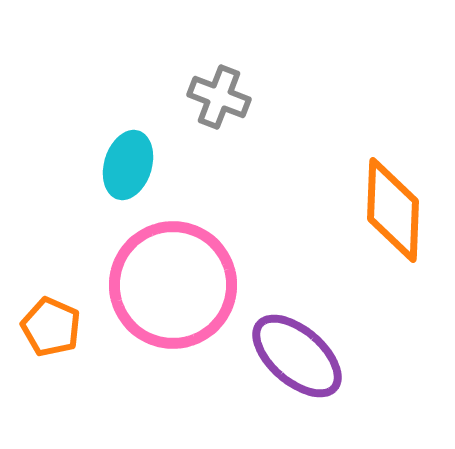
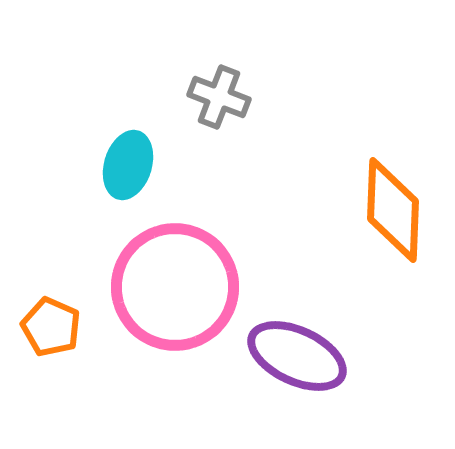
pink circle: moved 2 px right, 2 px down
purple ellipse: rotated 16 degrees counterclockwise
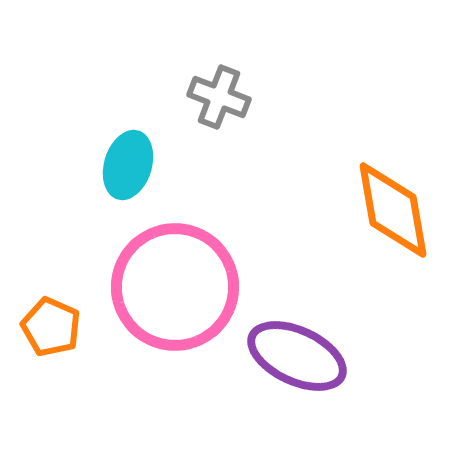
orange diamond: rotated 12 degrees counterclockwise
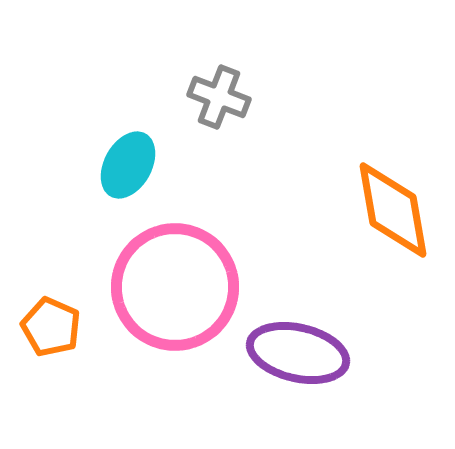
cyan ellipse: rotated 12 degrees clockwise
purple ellipse: moved 1 px right, 3 px up; rotated 12 degrees counterclockwise
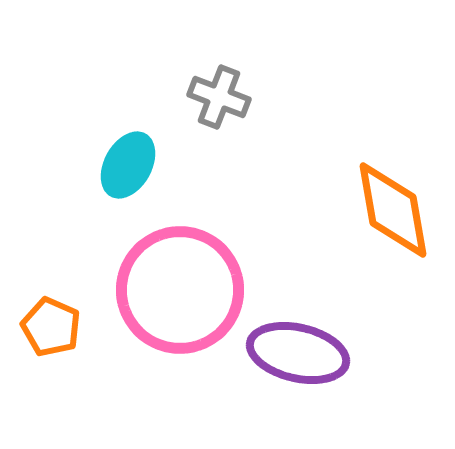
pink circle: moved 5 px right, 3 px down
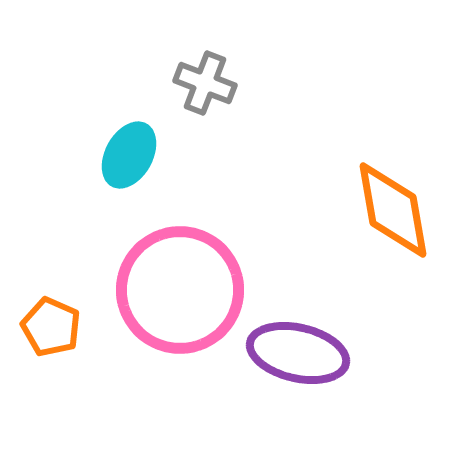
gray cross: moved 14 px left, 14 px up
cyan ellipse: moved 1 px right, 10 px up
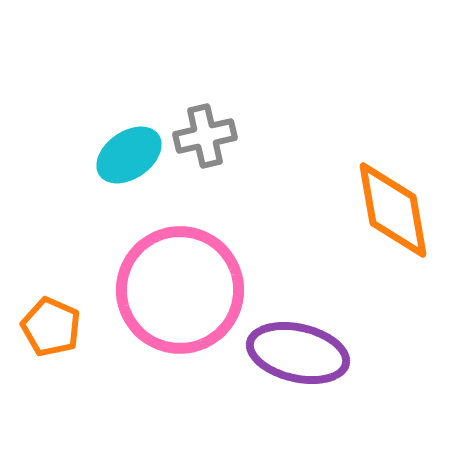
gray cross: moved 53 px down; rotated 34 degrees counterclockwise
cyan ellipse: rotated 26 degrees clockwise
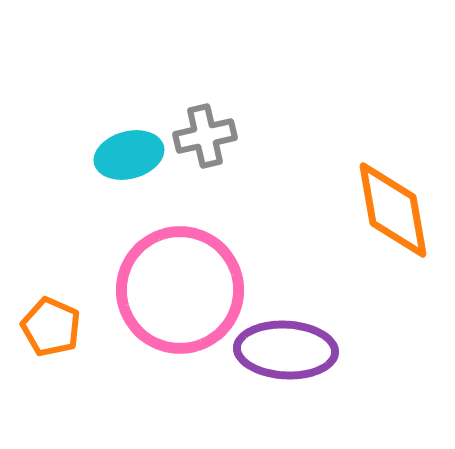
cyan ellipse: rotated 20 degrees clockwise
purple ellipse: moved 12 px left, 3 px up; rotated 10 degrees counterclockwise
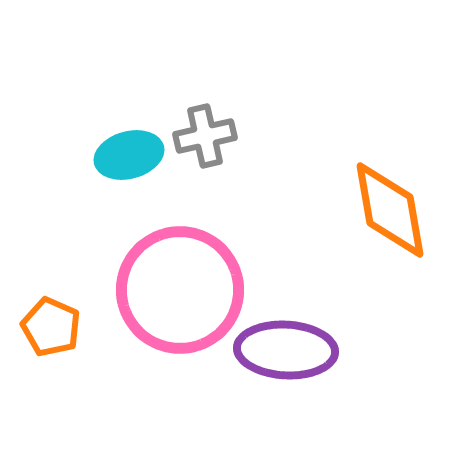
orange diamond: moved 3 px left
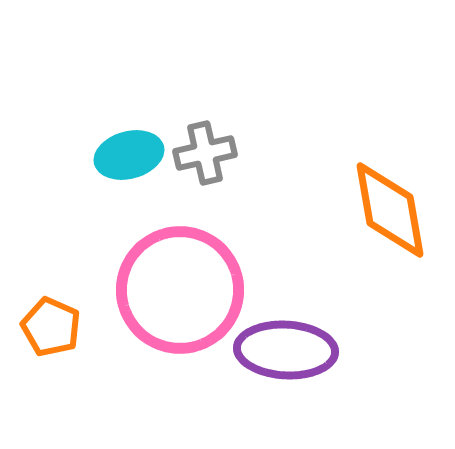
gray cross: moved 17 px down
